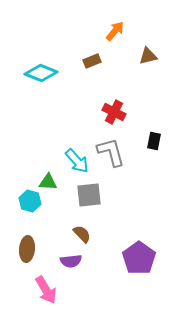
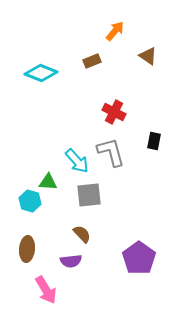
brown triangle: rotated 48 degrees clockwise
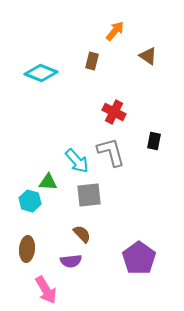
brown rectangle: rotated 54 degrees counterclockwise
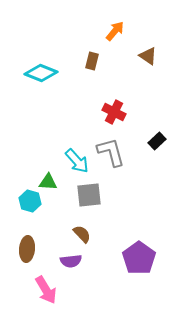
black rectangle: moved 3 px right; rotated 36 degrees clockwise
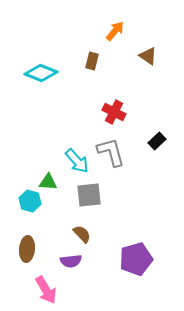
purple pentagon: moved 3 px left, 1 px down; rotated 20 degrees clockwise
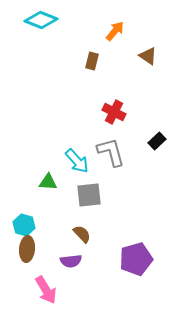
cyan diamond: moved 53 px up
cyan hexagon: moved 6 px left, 24 px down
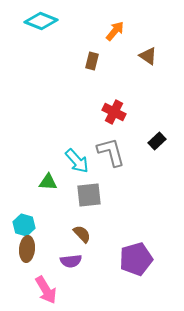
cyan diamond: moved 1 px down
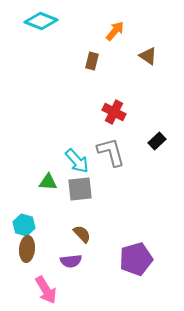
gray square: moved 9 px left, 6 px up
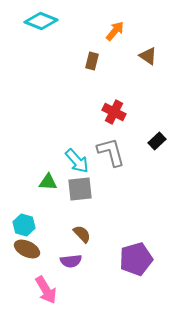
brown ellipse: rotated 70 degrees counterclockwise
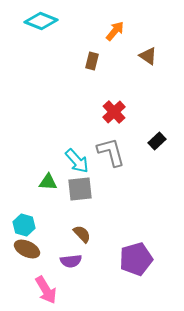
red cross: rotated 20 degrees clockwise
